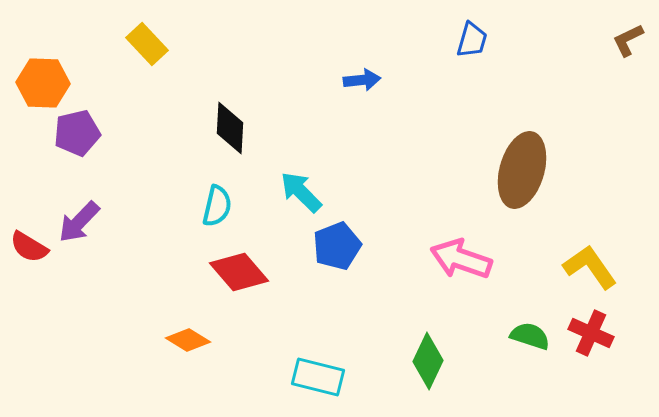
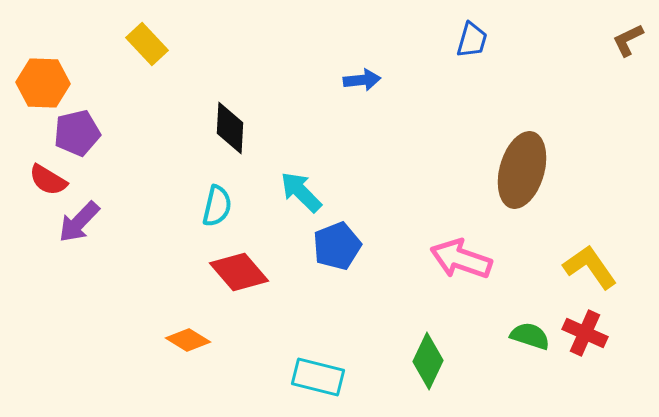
red semicircle: moved 19 px right, 67 px up
red cross: moved 6 px left
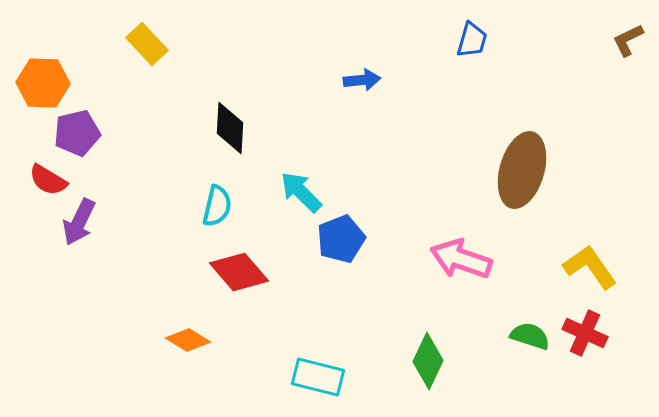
purple arrow: rotated 18 degrees counterclockwise
blue pentagon: moved 4 px right, 7 px up
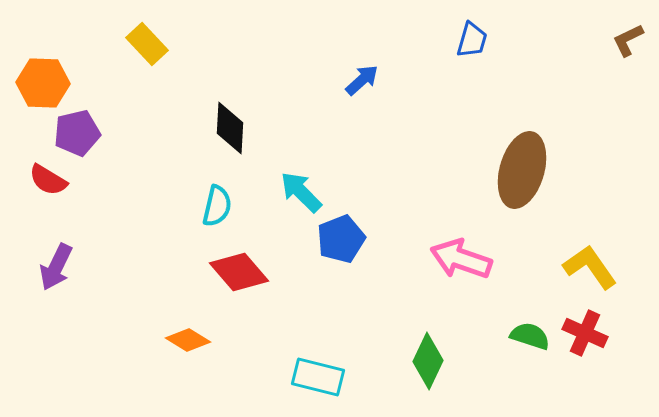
blue arrow: rotated 36 degrees counterclockwise
purple arrow: moved 23 px left, 45 px down
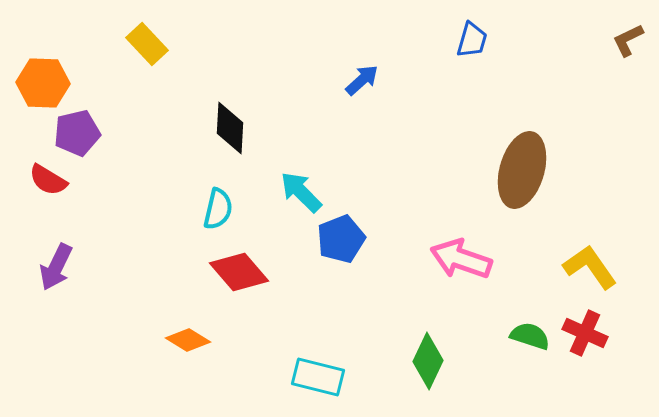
cyan semicircle: moved 1 px right, 3 px down
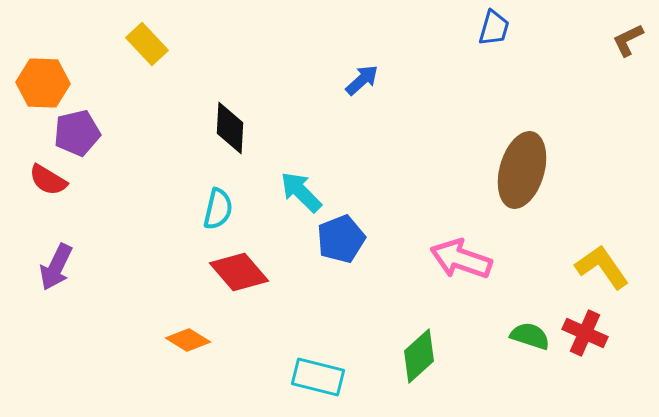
blue trapezoid: moved 22 px right, 12 px up
yellow L-shape: moved 12 px right
green diamond: moved 9 px left, 5 px up; rotated 22 degrees clockwise
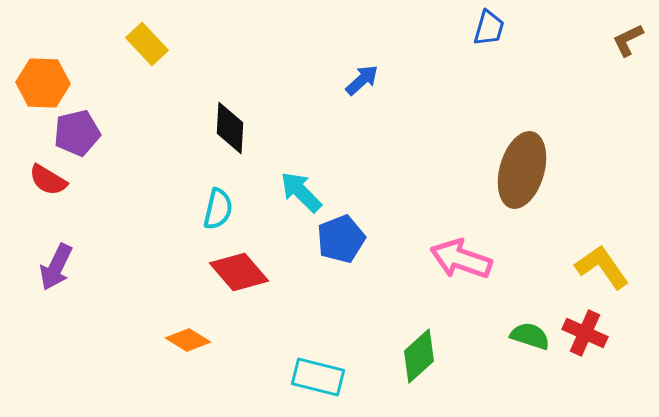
blue trapezoid: moved 5 px left
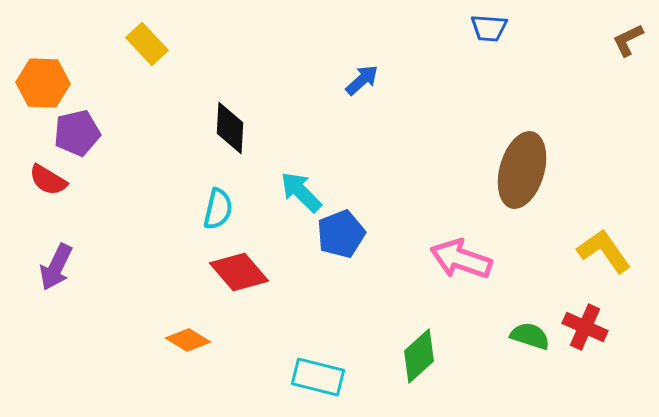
blue trapezoid: rotated 78 degrees clockwise
blue pentagon: moved 5 px up
yellow L-shape: moved 2 px right, 16 px up
red cross: moved 6 px up
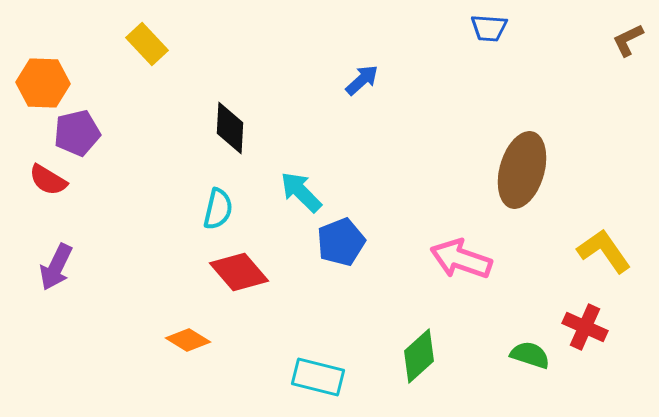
blue pentagon: moved 8 px down
green semicircle: moved 19 px down
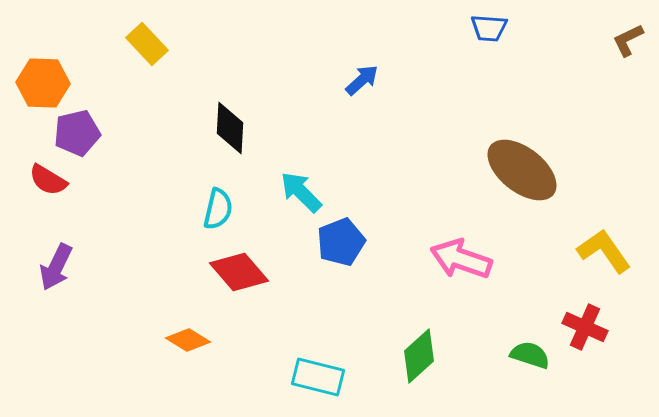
brown ellipse: rotated 68 degrees counterclockwise
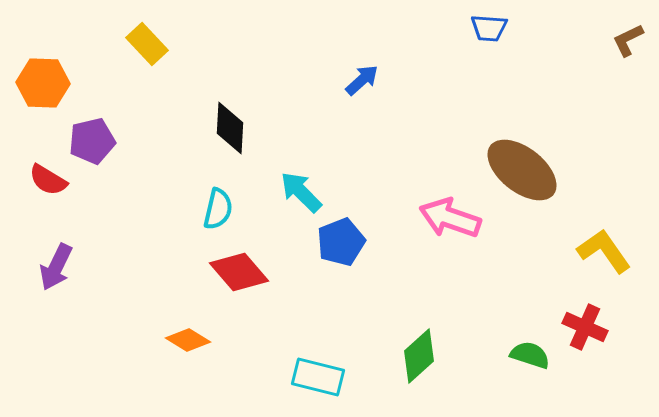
purple pentagon: moved 15 px right, 8 px down
pink arrow: moved 11 px left, 41 px up
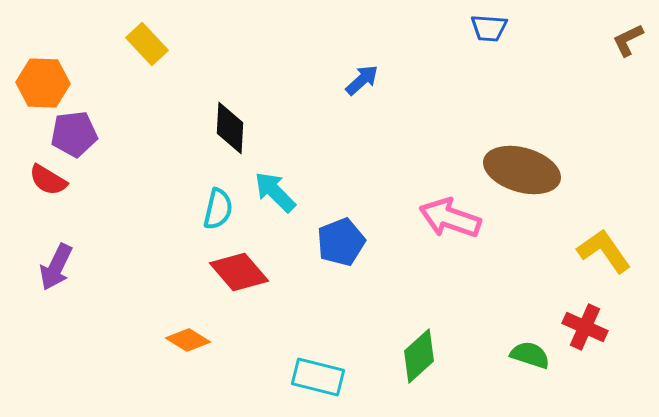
purple pentagon: moved 18 px left, 7 px up; rotated 6 degrees clockwise
brown ellipse: rotated 22 degrees counterclockwise
cyan arrow: moved 26 px left
